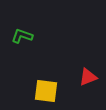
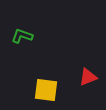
yellow square: moved 1 px up
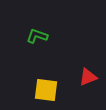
green L-shape: moved 15 px right
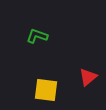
red triangle: rotated 18 degrees counterclockwise
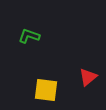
green L-shape: moved 8 px left
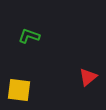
yellow square: moved 27 px left
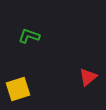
yellow square: moved 1 px left, 1 px up; rotated 25 degrees counterclockwise
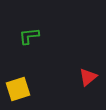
green L-shape: rotated 25 degrees counterclockwise
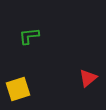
red triangle: moved 1 px down
